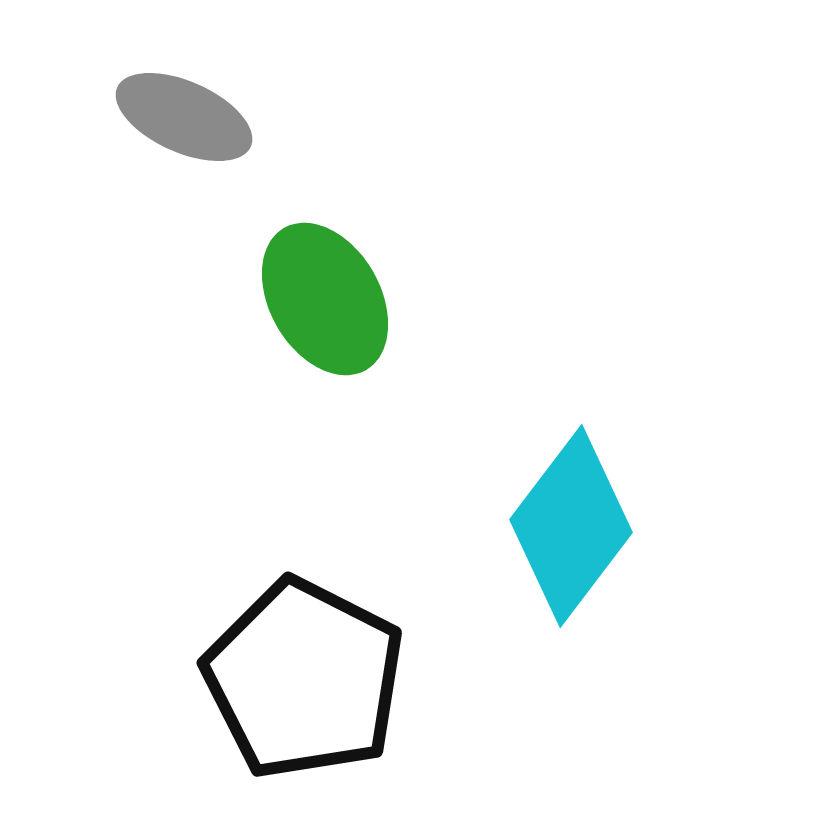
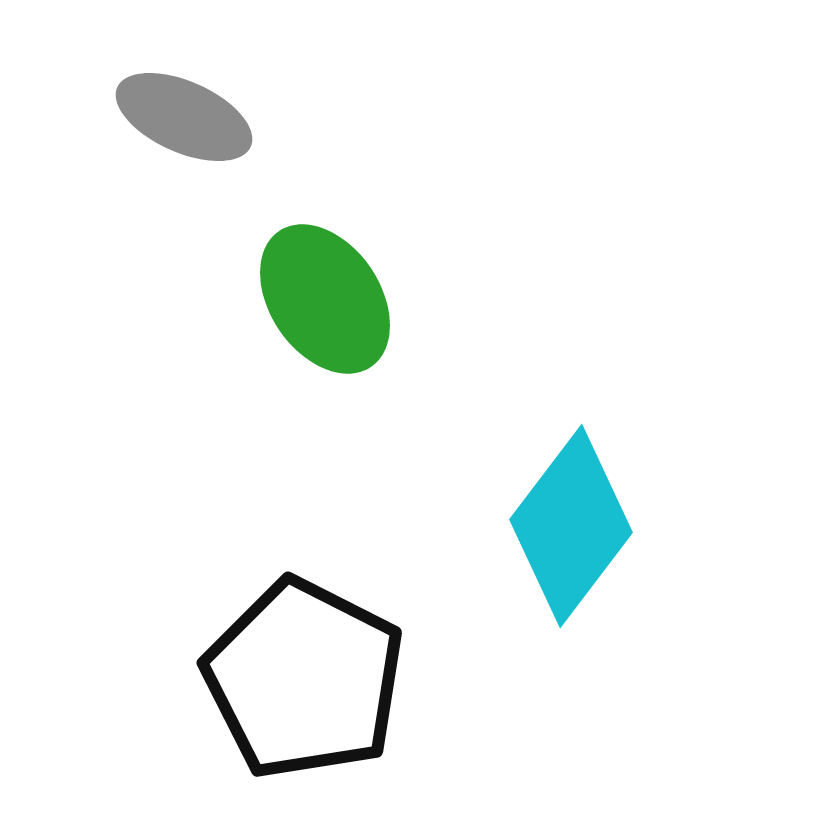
green ellipse: rotated 4 degrees counterclockwise
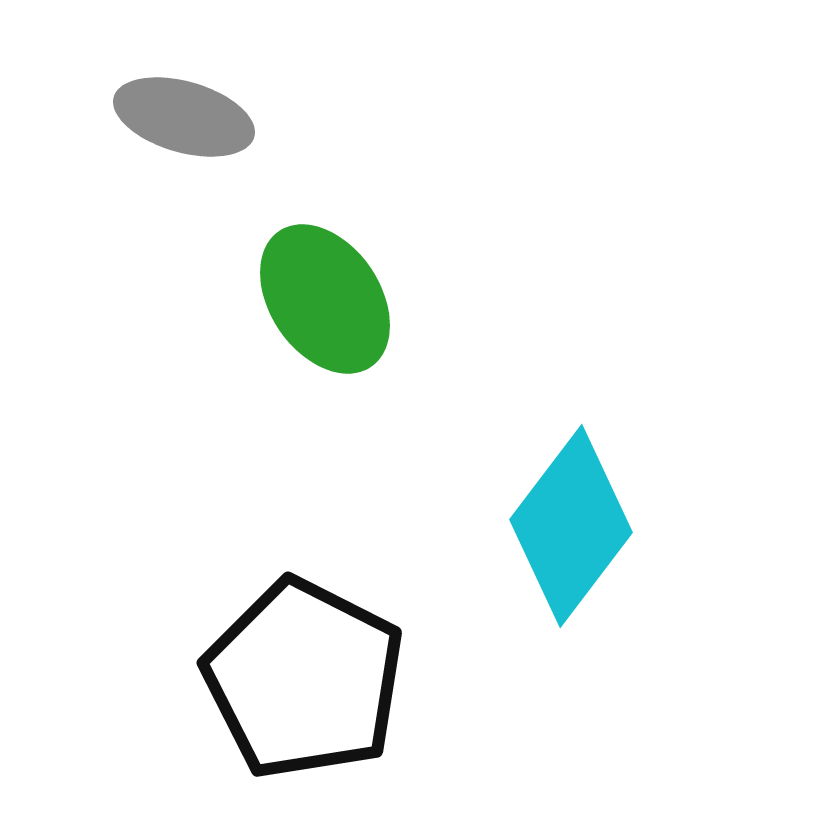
gray ellipse: rotated 8 degrees counterclockwise
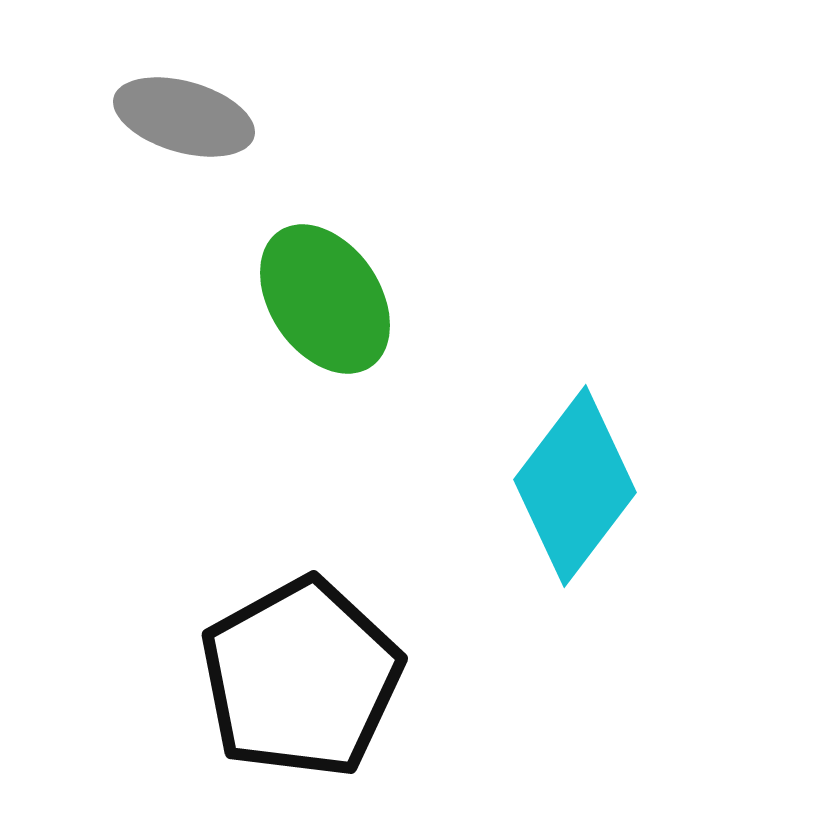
cyan diamond: moved 4 px right, 40 px up
black pentagon: moved 3 px left, 1 px up; rotated 16 degrees clockwise
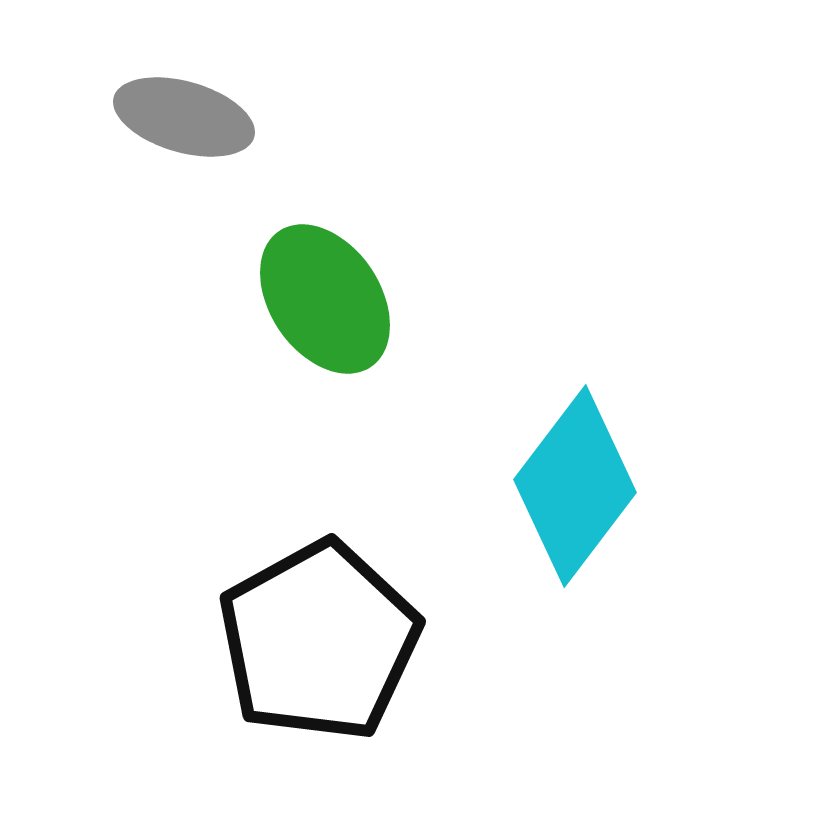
black pentagon: moved 18 px right, 37 px up
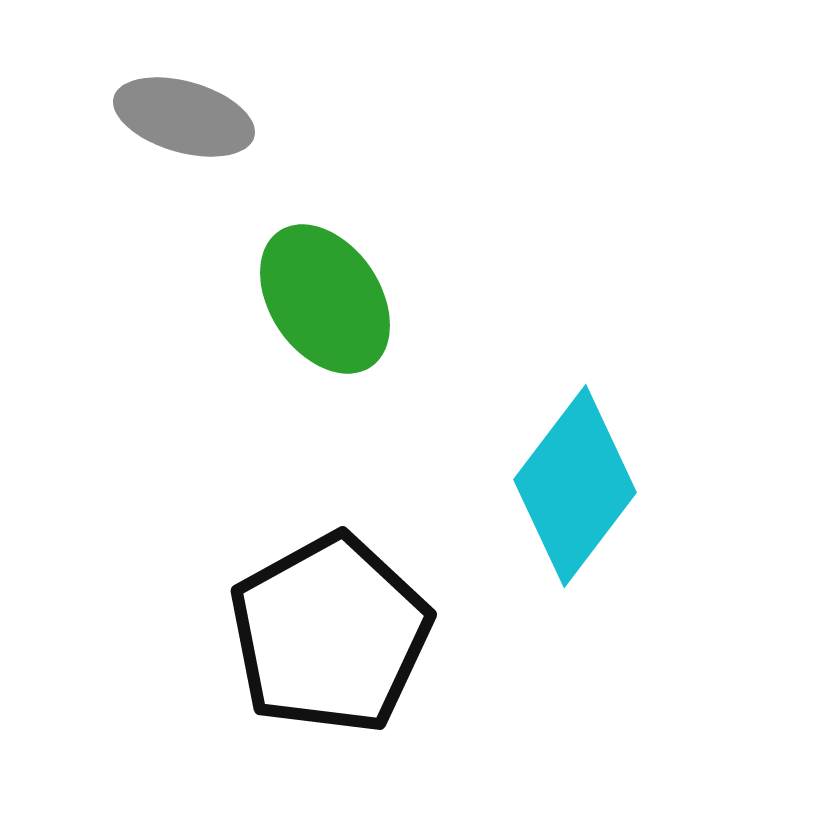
black pentagon: moved 11 px right, 7 px up
